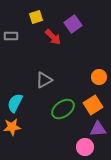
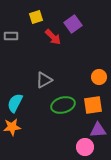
orange square: rotated 24 degrees clockwise
green ellipse: moved 4 px up; rotated 20 degrees clockwise
purple triangle: moved 1 px down
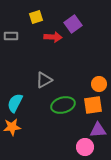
red arrow: rotated 42 degrees counterclockwise
orange circle: moved 7 px down
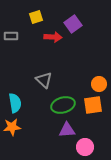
gray triangle: rotated 48 degrees counterclockwise
cyan semicircle: rotated 144 degrees clockwise
purple triangle: moved 31 px left
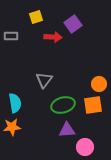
gray triangle: rotated 24 degrees clockwise
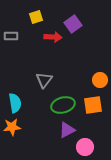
orange circle: moved 1 px right, 4 px up
purple triangle: rotated 24 degrees counterclockwise
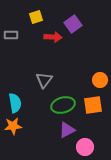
gray rectangle: moved 1 px up
orange star: moved 1 px right, 1 px up
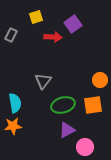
gray rectangle: rotated 64 degrees counterclockwise
gray triangle: moved 1 px left, 1 px down
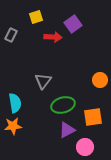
orange square: moved 12 px down
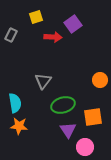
orange star: moved 6 px right; rotated 12 degrees clockwise
purple triangle: moved 1 px right; rotated 36 degrees counterclockwise
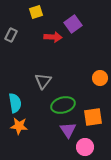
yellow square: moved 5 px up
orange circle: moved 2 px up
